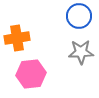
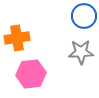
blue circle: moved 5 px right
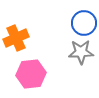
blue circle: moved 7 px down
orange cross: moved 1 px left; rotated 15 degrees counterclockwise
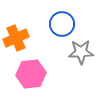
blue circle: moved 22 px left, 1 px down
